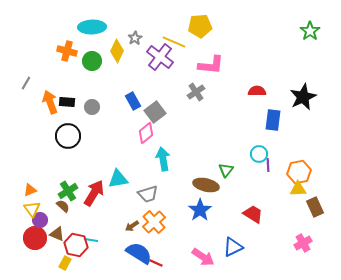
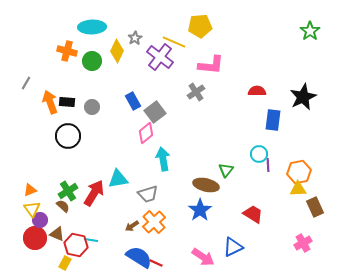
blue semicircle at (139, 253): moved 4 px down
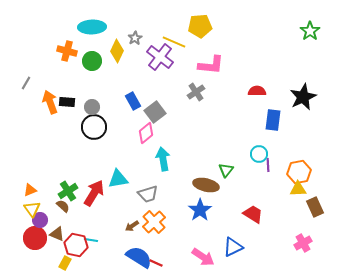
black circle at (68, 136): moved 26 px right, 9 px up
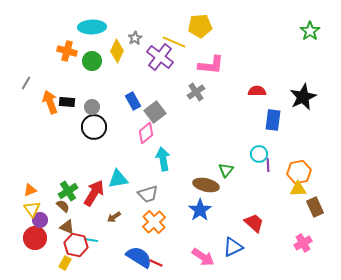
red trapezoid at (253, 214): moved 1 px right, 9 px down; rotated 10 degrees clockwise
brown arrow at (132, 226): moved 18 px left, 9 px up
brown triangle at (57, 234): moved 10 px right, 7 px up
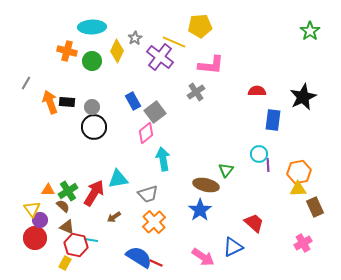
orange triangle at (30, 190): moved 18 px right; rotated 24 degrees clockwise
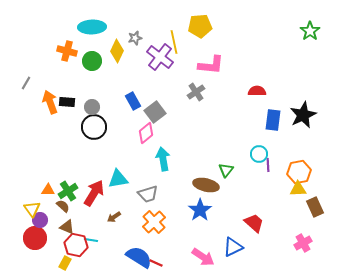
gray star at (135, 38): rotated 16 degrees clockwise
yellow line at (174, 42): rotated 55 degrees clockwise
black star at (303, 97): moved 18 px down
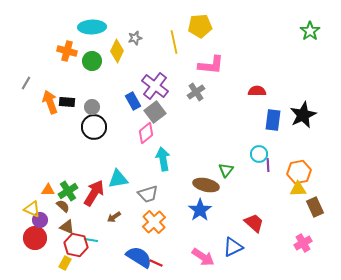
purple cross at (160, 57): moved 5 px left, 29 px down
yellow triangle at (32, 209): rotated 30 degrees counterclockwise
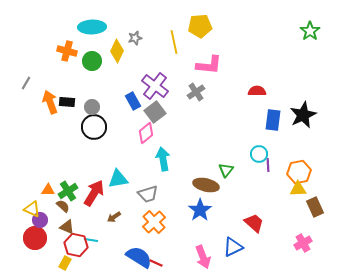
pink L-shape at (211, 65): moved 2 px left
pink arrow at (203, 257): rotated 35 degrees clockwise
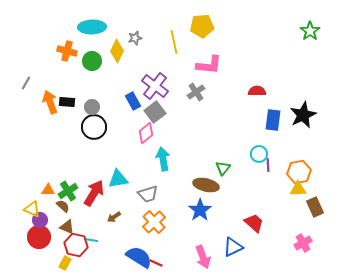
yellow pentagon at (200, 26): moved 2 px right
green triangle at (226, 170): moved 3 px left, 2 px up
red circle at (35, 238): moved 4 px right, 1 px up
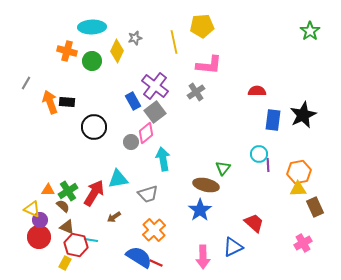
gray circle at (92, 107): moved 39 px right, 35 px down
orange cross at (154, 222): moved 8 px down
pink arrow at (203, 257): rotated 20 degrees clockwise
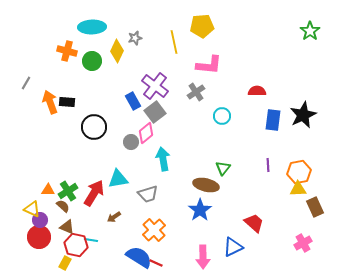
cyan circle at (259, 154): moved 37 px left, 38 px up
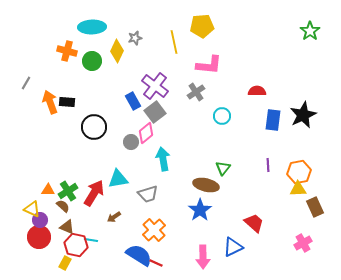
blue semicircle at (139, 257): moved 2 px up
